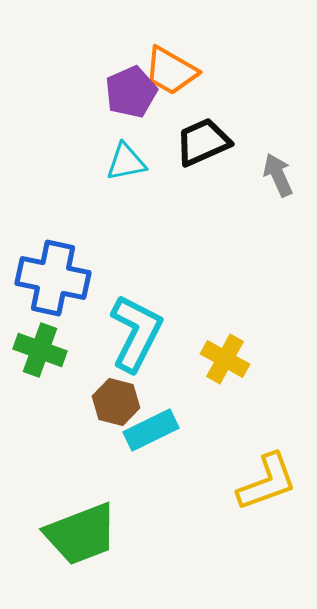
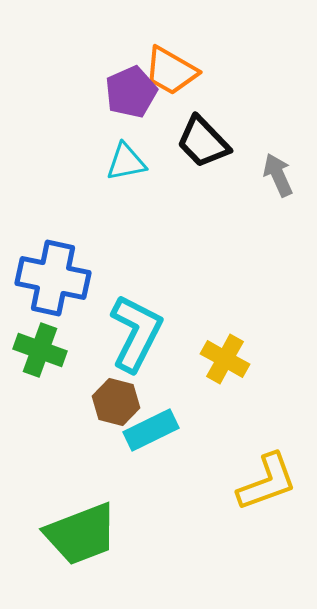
black trapezoid: rotated 110 degrees counterclockwise
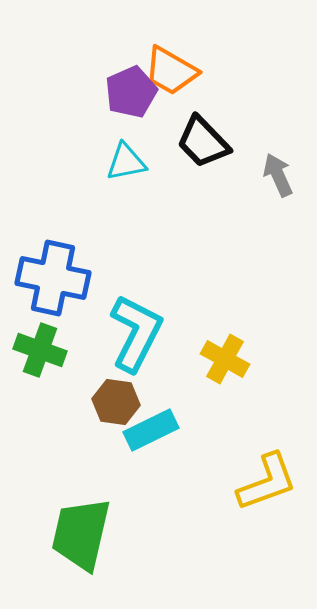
brown hexagon: rotated 6 degrees counterclockwise
green trapezoid: rotated 124 degrees clockwise
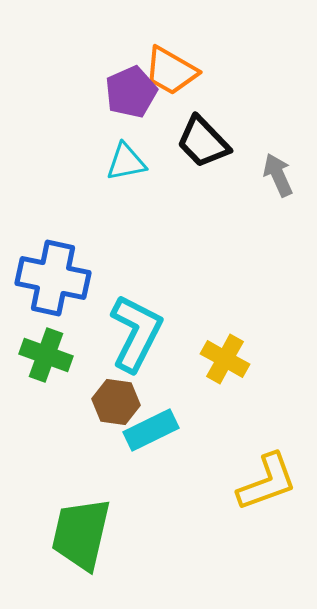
green cross: moved 6 px right, 5 px down
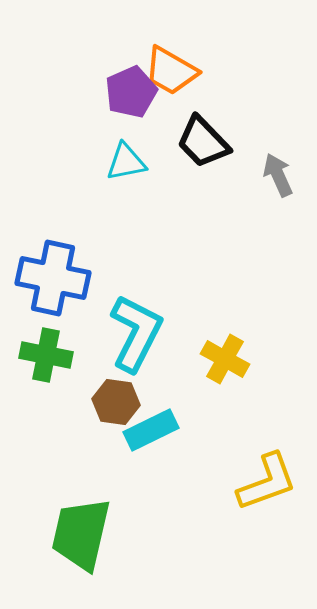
green cross: rotated 9 degrees counterclockwise
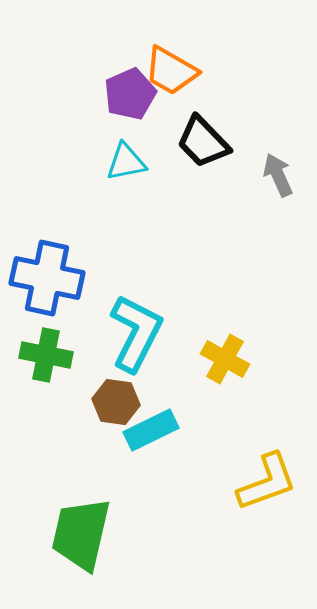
purple pentagon: moved 1 px left, 2 px down
blue cross: moved 6 px left
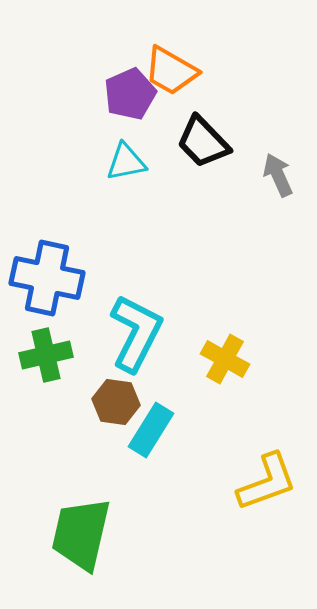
green cross: rotated 24 degrees counterclockwise
cyan rectangle: rotated 32 degrees counterclockwise
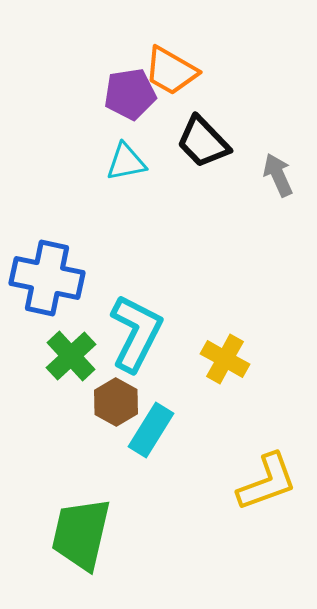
purple pentagon: rotated 15 degrees clockwise
green cross: moved 25 px right, 1 px down; rotated 30 degrees counterclockwise
brown hexagon: rotated 21 degrees clockwise
